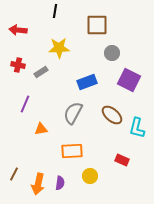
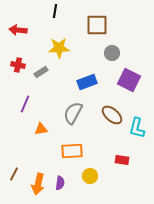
red rectangle: rotated 16 degrees counterclockwise
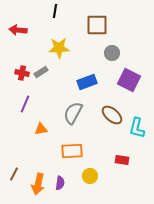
red cross: moved 4 px right, 8 px down
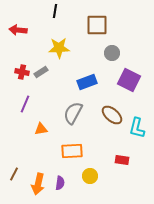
red cross: moved 1 px up
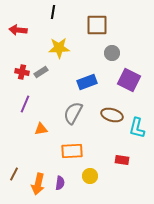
black line: moved 2 px left, 1 px down
brown ellipse: rotated 25 degrees counterclockwise
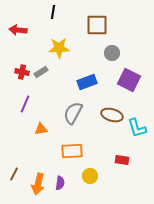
cyan L-shape: rotated 30 degrees counterclockwise
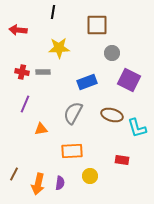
gray rectangle: moved 2 px right; rotated 32 degrees clockwise
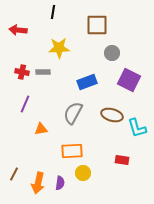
yellow circle: moved 7 px left, 3 px up
orange arrow: moved 1 px up
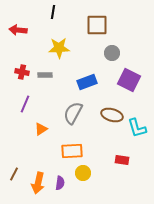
gray rectangle: moved 2 px right, 3 px down
orange triangle: rotated 24 degrees counterclockwise
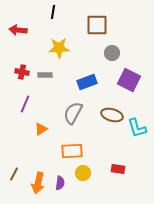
red rectangle: moved 4 px left, 9 px down
